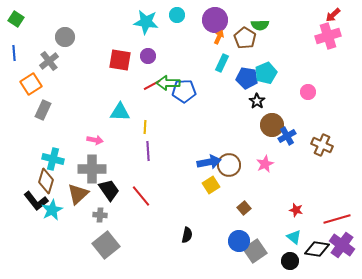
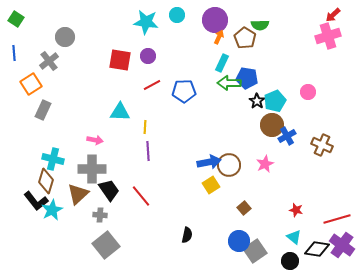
cyan pentagon at (266, 73): moved 9 px right, 28 px down
green arrow at (168, 83): moved 61 px right
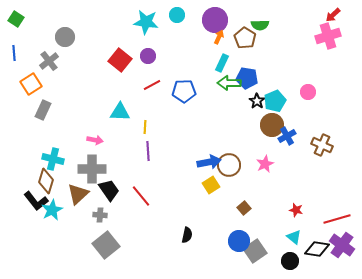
red square at (120, 60): rotated 30 degrees clockwise
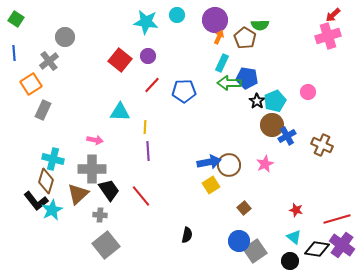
red line at (152, 85): rotated 18 degrees counterclockwise
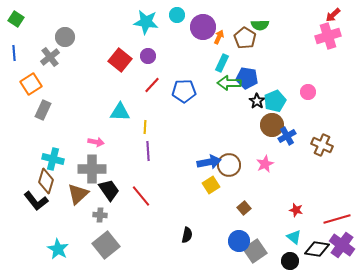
purple circle at (215, 20): moved 12 px left, 7 px down
gray cross at (49, 61): moved 1 px right, 4 px up
pink arrow at (95, 140): moved 1 px right, 2 px down
cyan star at (52, 210): moved 6 px right, 39 px down; rotated 15 degrees counterclockwise
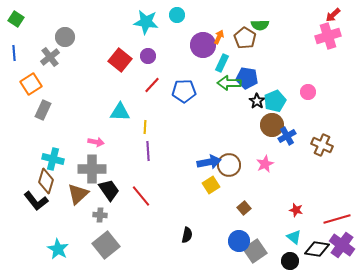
purple circle at (203, 27): moved 18 px down
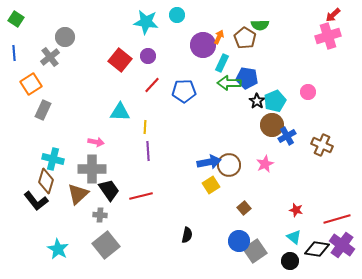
red line at (141, 196): rotated 65 degrees counterclockwise
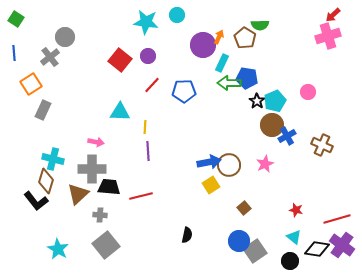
black trapezoid at (109, 190): moved 3 px up; rotated 50 degrees counterclockwise
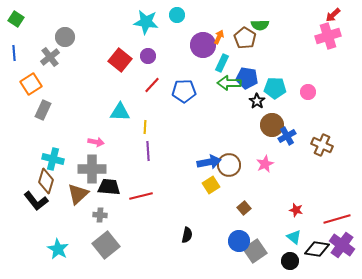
cyan pentagon at (275, 101): moved 13 px up; rotated 25 degrees clockwise
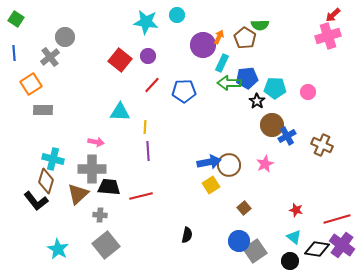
blue pentagon at (247, 78): rotated 15 degrees counterclockwise
gray rectangle at (43, 110): rotated 66 degrees clockwise
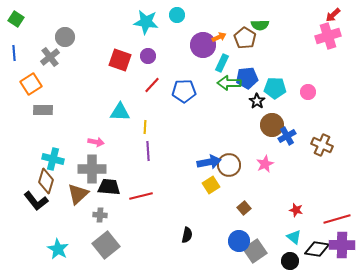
orange arrow at (219, 37): rotated 40 degrees clockwise
red square at (120, 60): rotated 20 degrees counterclockwise
purple cross at (342, 245): rotated 35 degrees counterclockwise
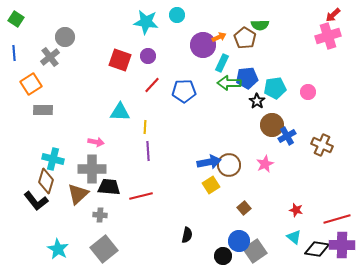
cyan pentagon at (275, 88): rotated 10 degrees counterclockwise
gray square at (106, 245): moved 2 px left, 4 px down
black circle at (290, 261): moved 67 px left, 5 px up
